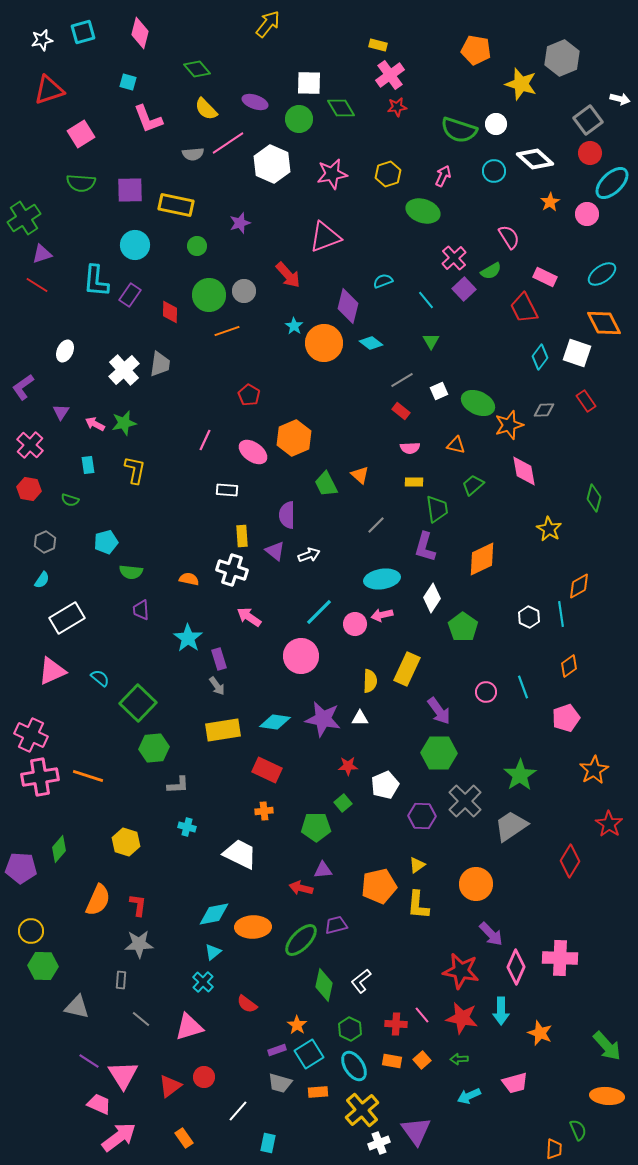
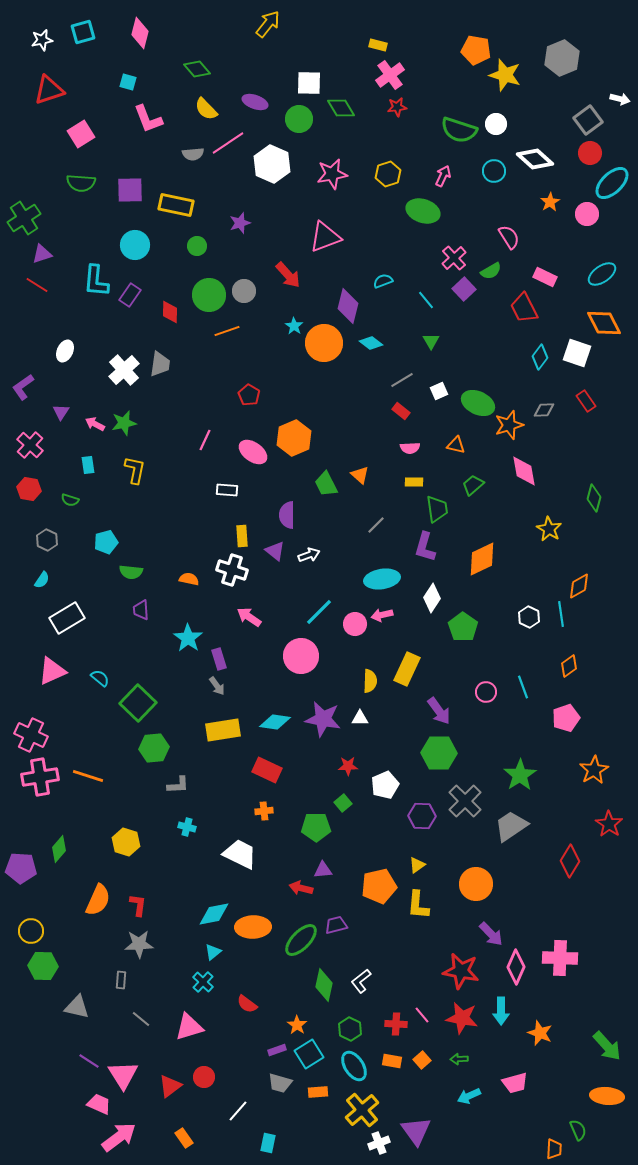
yellow star at (521, 84): moved 16 px left, 9 px up
gray hexagon at (45, 542): moved 2 px right, 2 px up; rotated 10 degrees counterclockwise
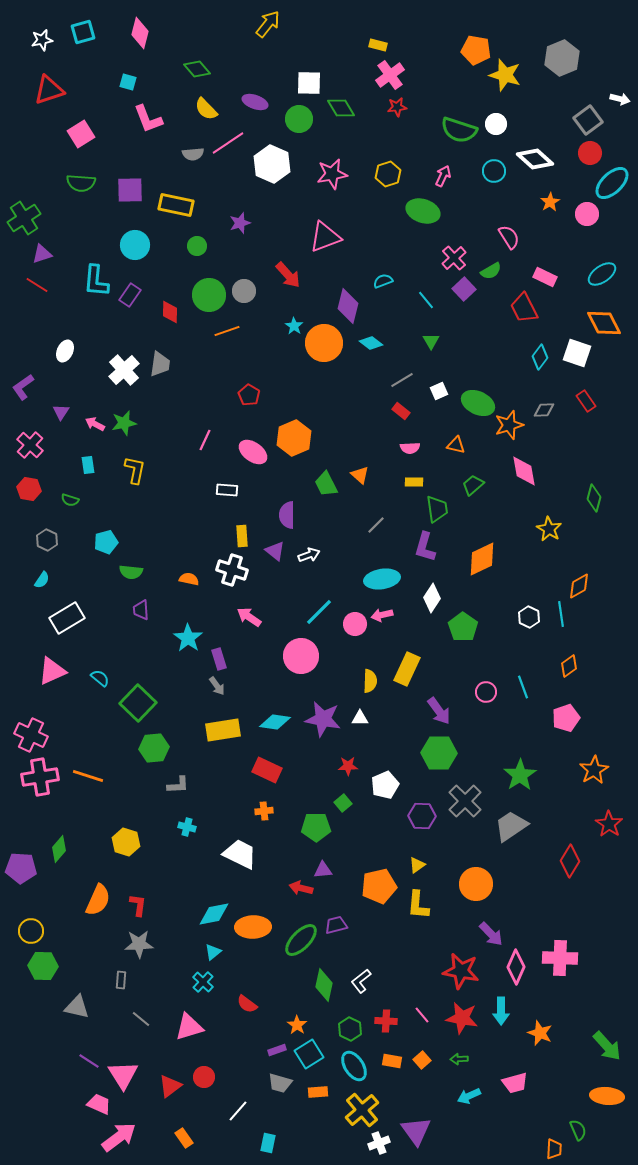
red cross at (396, 1024): moved 10 px left, 3 px up
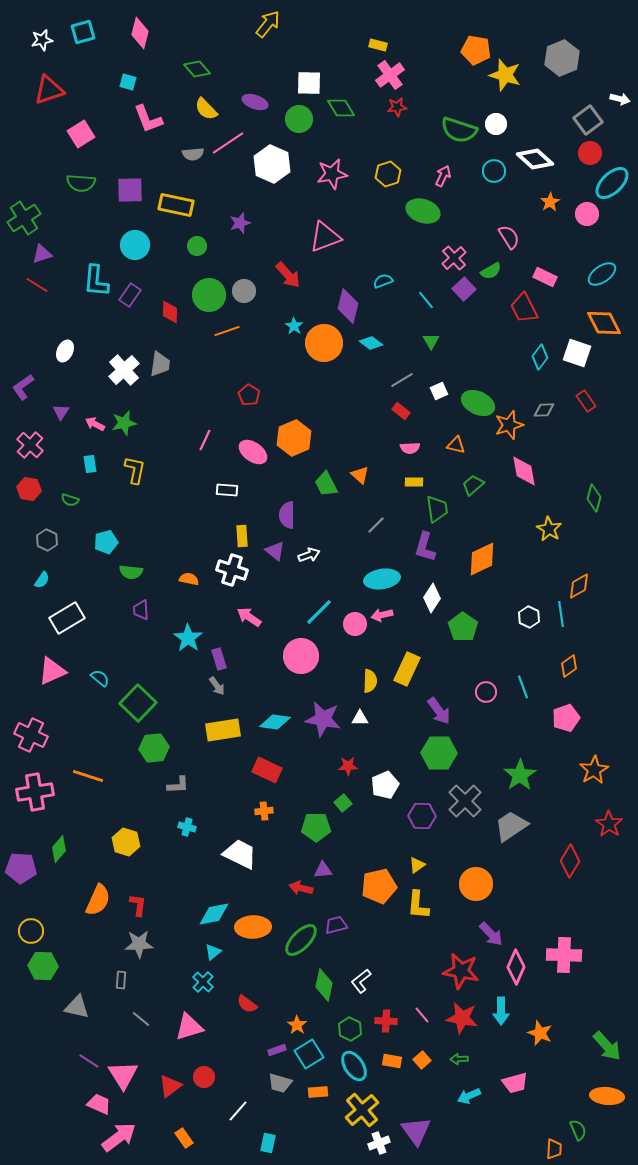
cyan rectangle at (88, 465): moved 2 px right, 1 px up
pink cross at (40, 777): moved 5 px left, 15 px down
pink cross at (560, 958): moved 4 px right, 3 px up
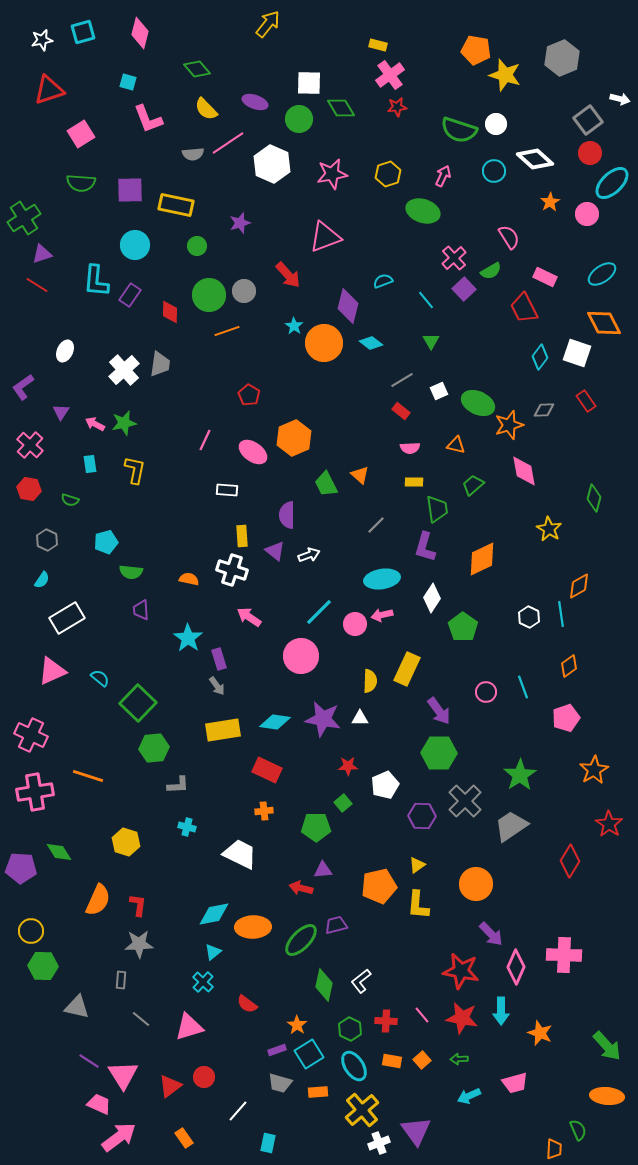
green diamond at (59, 849): moved 3 px down; rotated 72 degrees counterclockwise
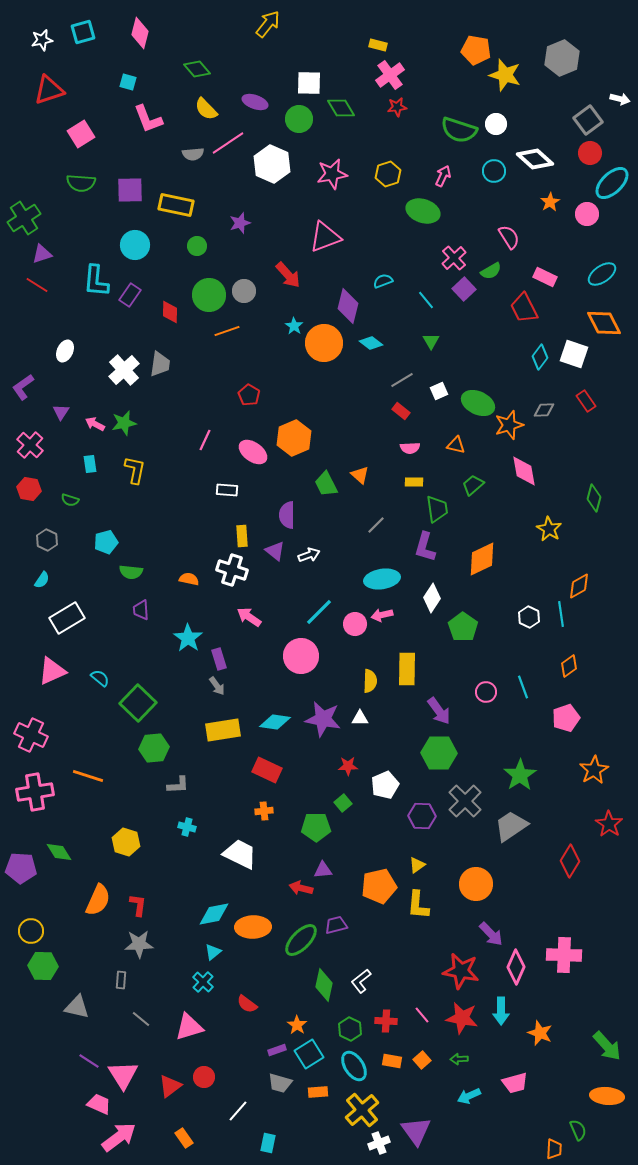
white square at (577, 353): moved 3 px left, 1 px down
yellow rectangle at (407, 669): rotated 24 degrees counterclockwise
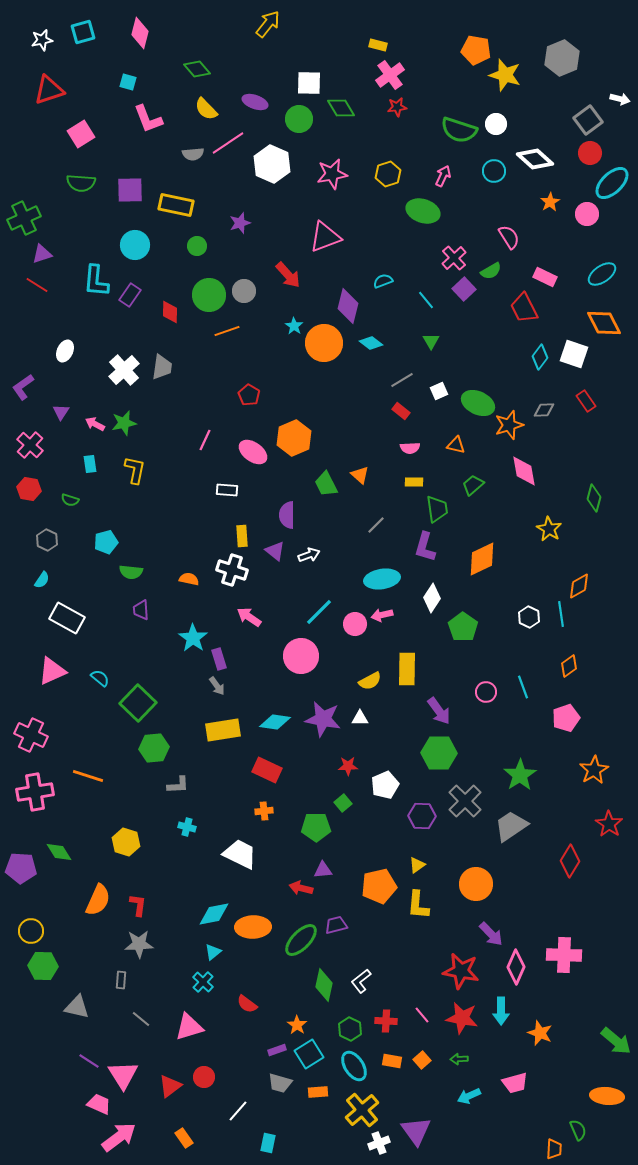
green cross at (24, 218): rotated 8 degrees clockwise
gray trapezoid at (160, 364): moved 2 px right, 3 px down
white rectangle at (67, 618): rotated 60 degrees clockwise
cyan star at (188, 638): moved 5 px right
yellow semicircle at (370, 681): rotated 60 degrees clockwise
green arrow at (607, 1046): moved 9 px right, 5 px up; rotated 8 degrees counterclockwise
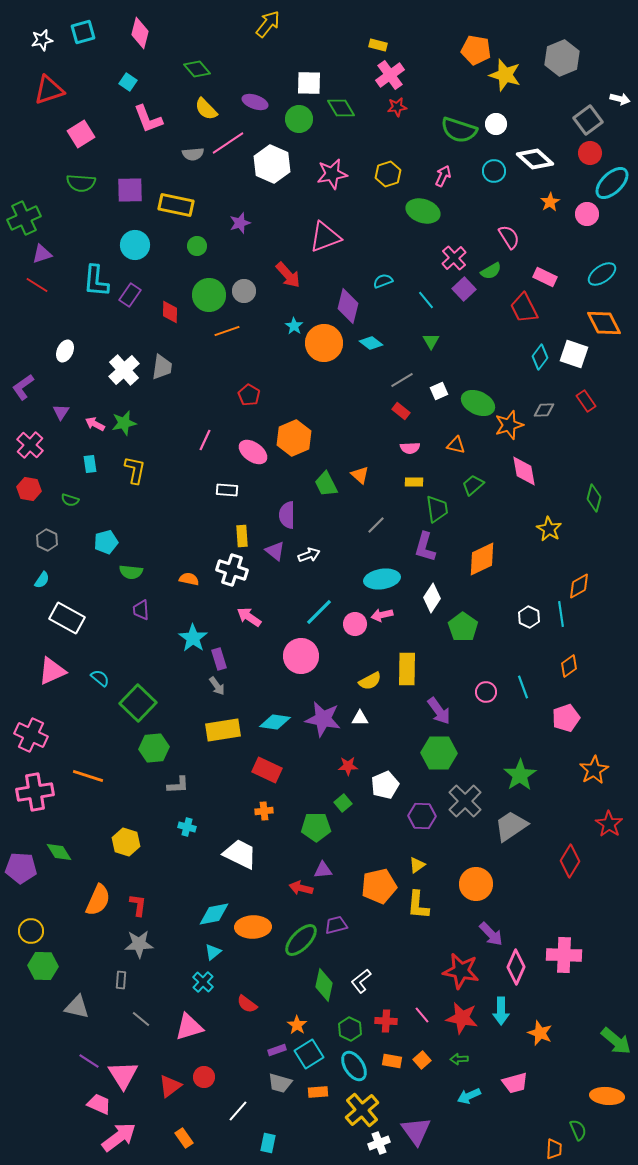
cyan square at (128, 82): rotated 18 degrees clockwise
